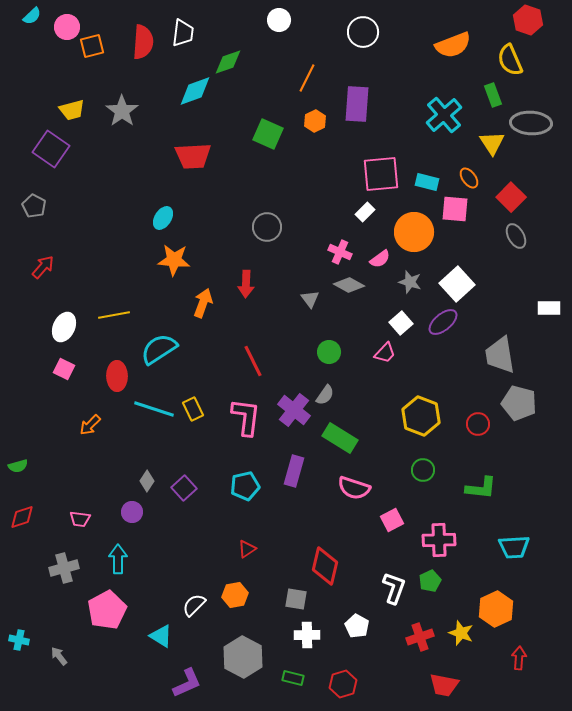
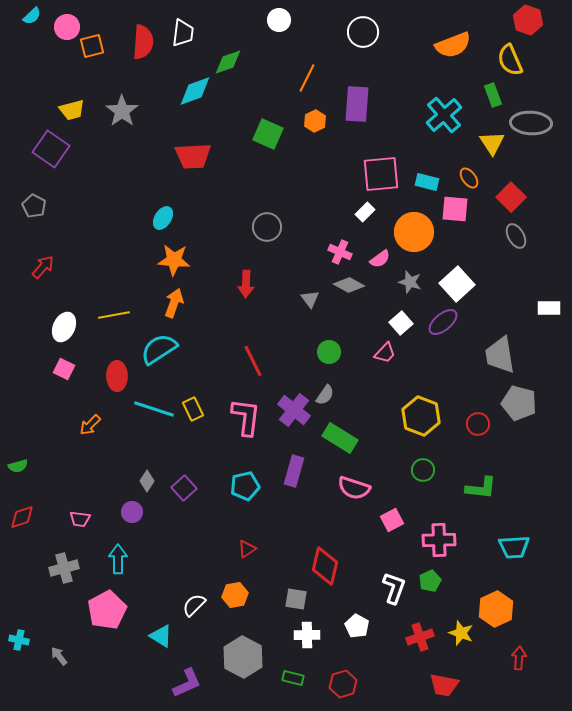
orange arrow at (203, 303): moved 29 px left
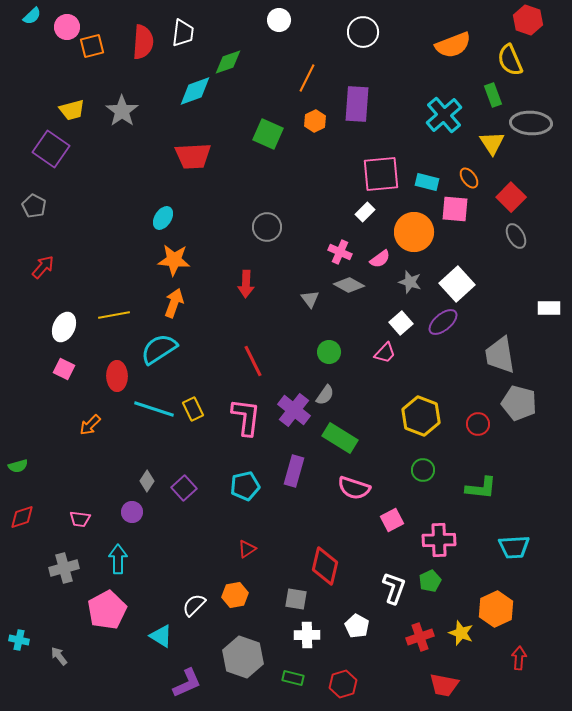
gray hexagon at (243, 657): rotated 9 degrees counterclockwise
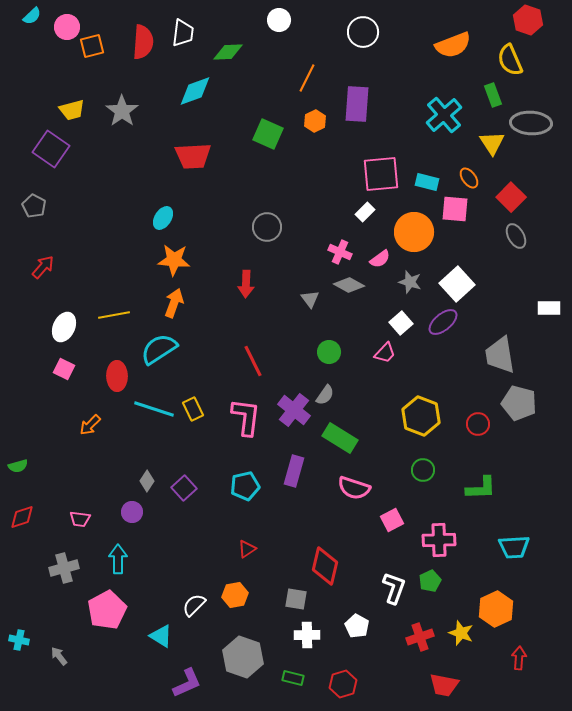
green diamond at (228, 62): moved 10 px up; rotated 16 degrees clockwise
green L-shape at (481, 488): rotated 8 degrees counterclockwise
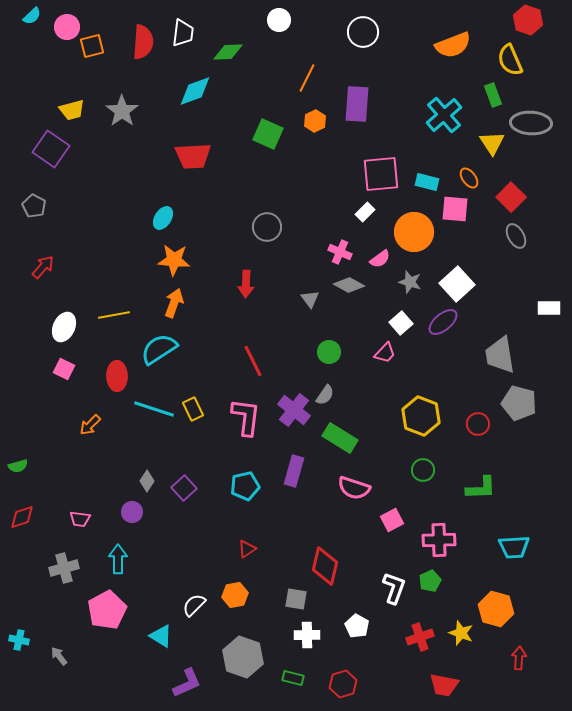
orange hexagon at (496, 609): rotated 20 degrees counterclockwise
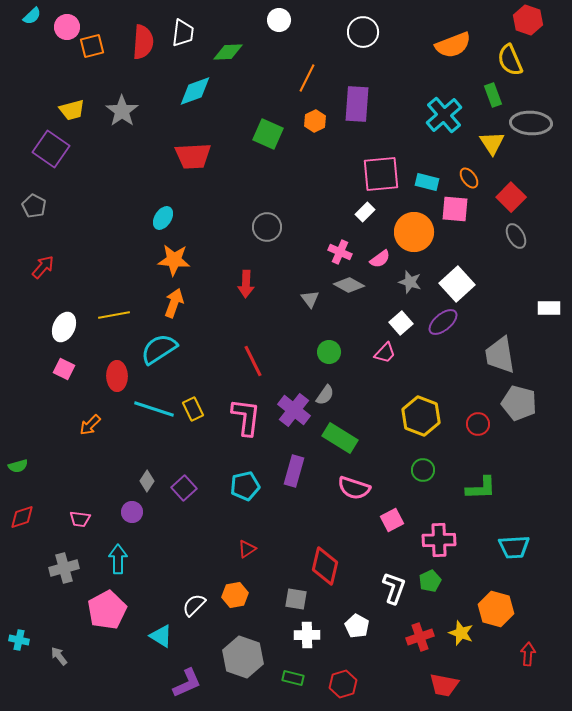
red arrow at (519, 658): moved 9 px right, 4 px up
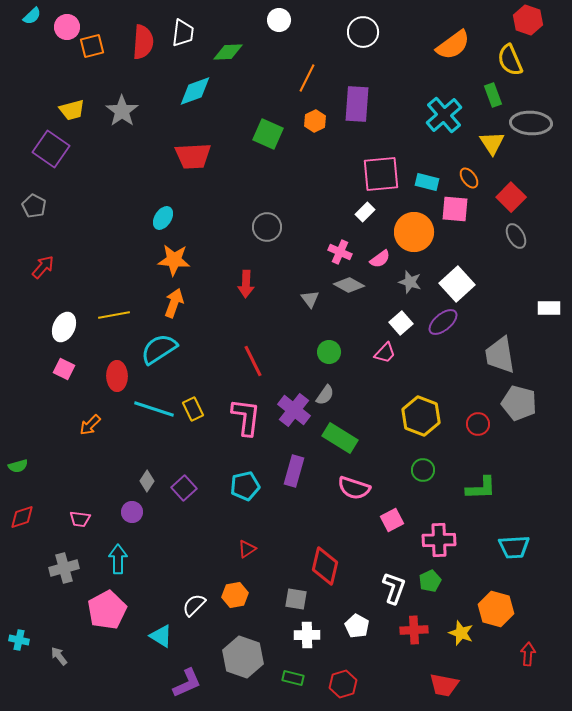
orange semicircle at (453, 45): rotated 15 degrees counterclockwise
red cross at (420, 637): moved 6 px left, 7 px up; rotated 16 degrees clockwise
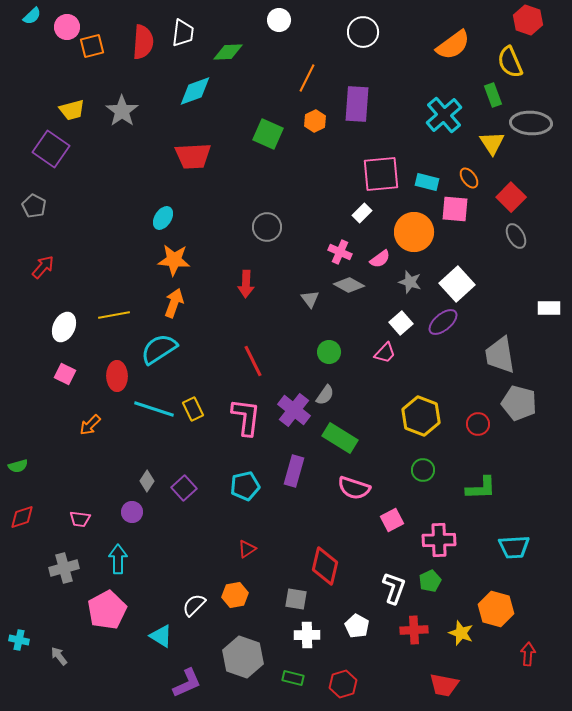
yellow semicircle at (510, 60): moved 2 px down
white rectangle at (365, 212): moved 3 px left, 1 px down
pink square at (64, 369): moved 1 px right, 5 px down
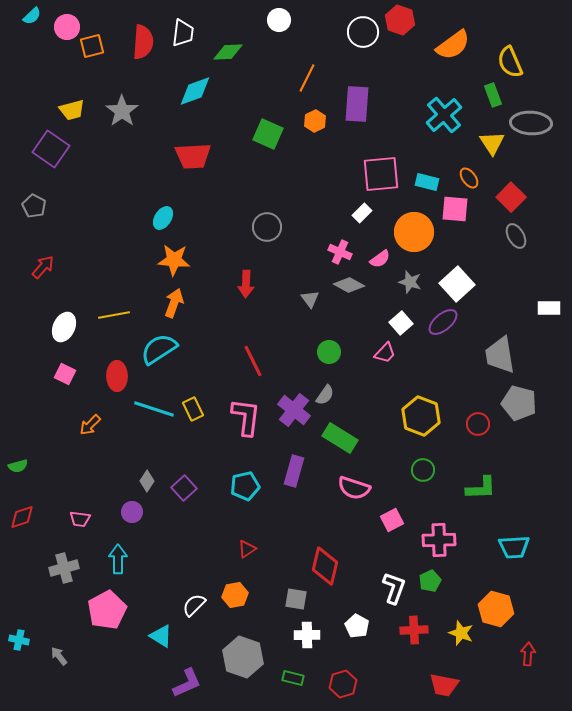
red hexagon at (528, 20): moved 128 px left
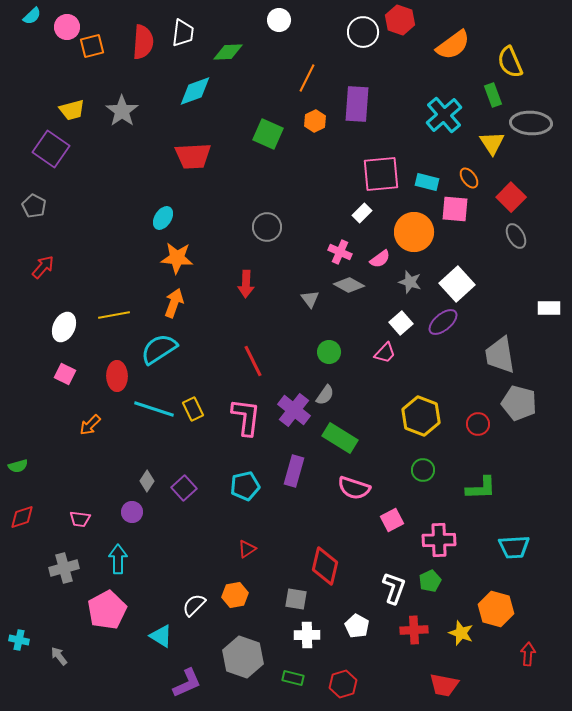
orange star at (174, 260): moved 3 px right, 2 px up
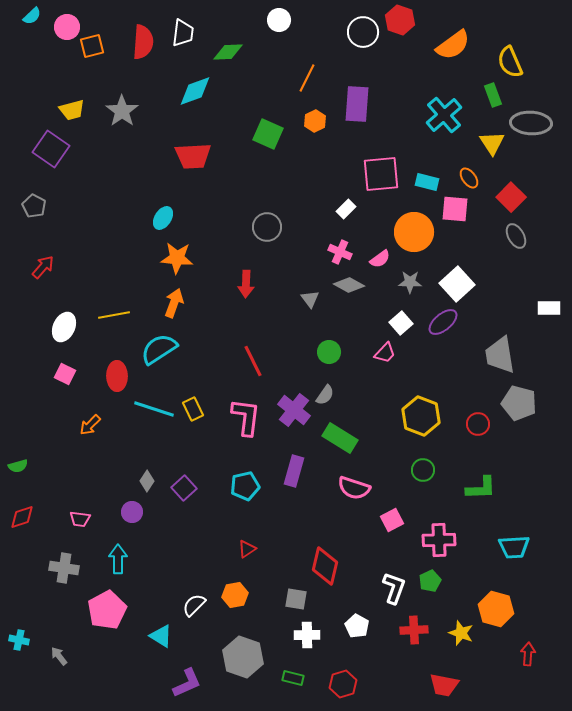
white rectangle at (362, 213): moved 16 px left, 4 px up
gray star at (410, 282): rotated 15 degrees counterclockwise
gray cross at (64, 568): rotated 24 degrees clockwise
